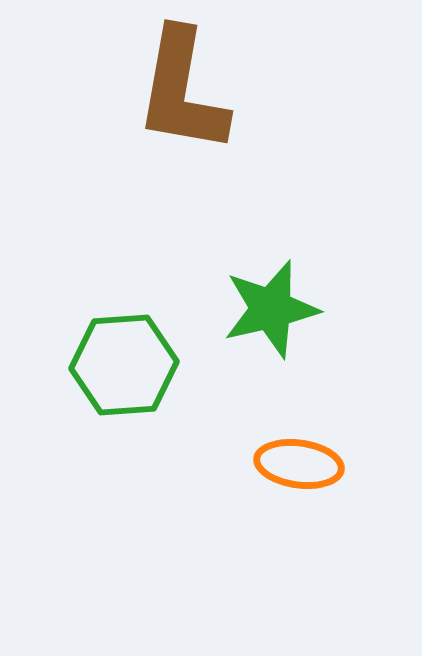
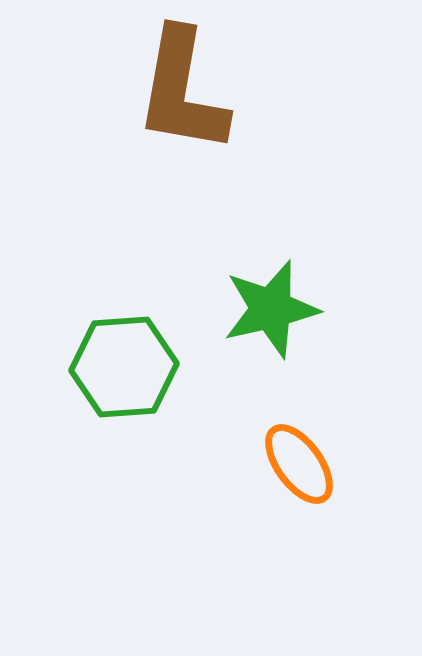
green hexagon: moved 2 px down
orange ellipse: rotated 46 degrees clockwise
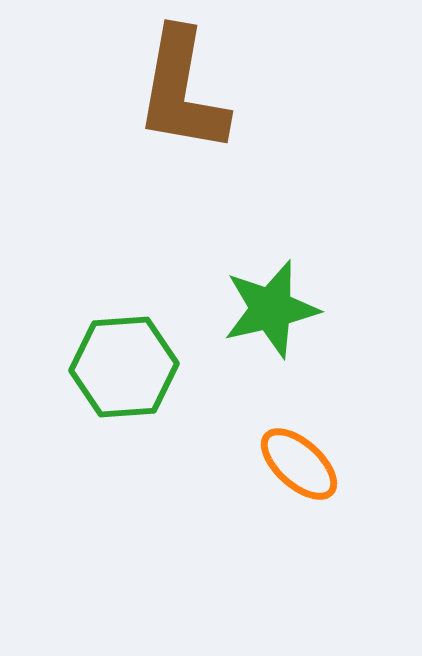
orange ellipse: rotated 12 degrees counterclockwise
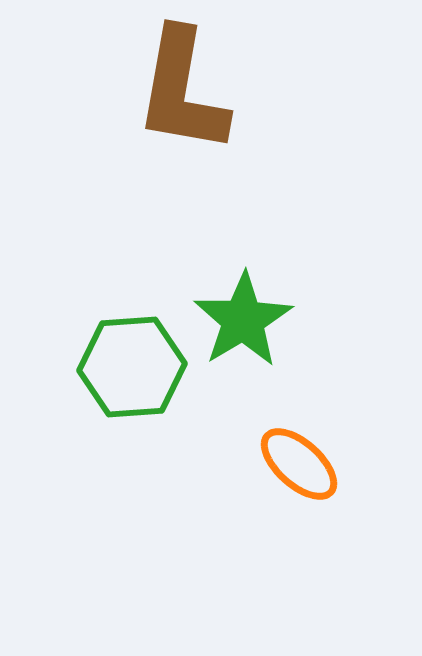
green star: moved 28 px left, 11 px down; rotated 18 degrees counterclockwise
green hexagon: moved 8 px right
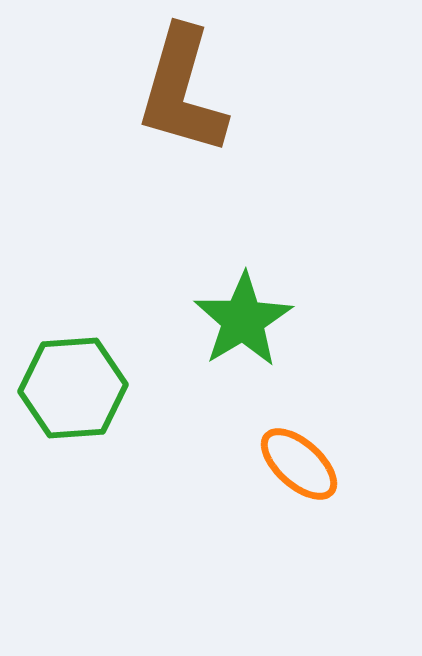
brown L-shape: rotated 6 degrees clockwise
green hexagon: moved 59 px left, 21 px down
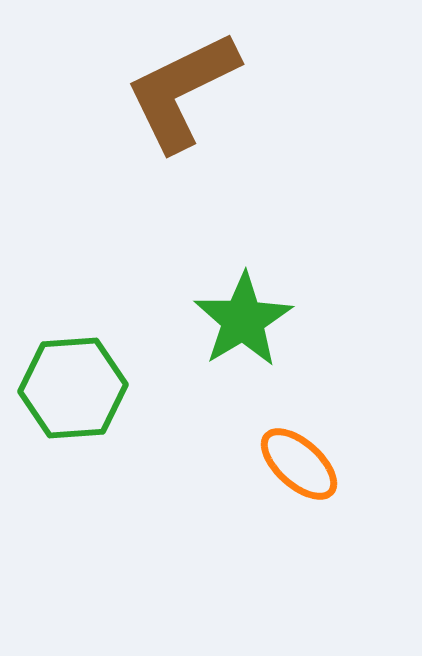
brown L-shape: rotated 48 degrees clockwise
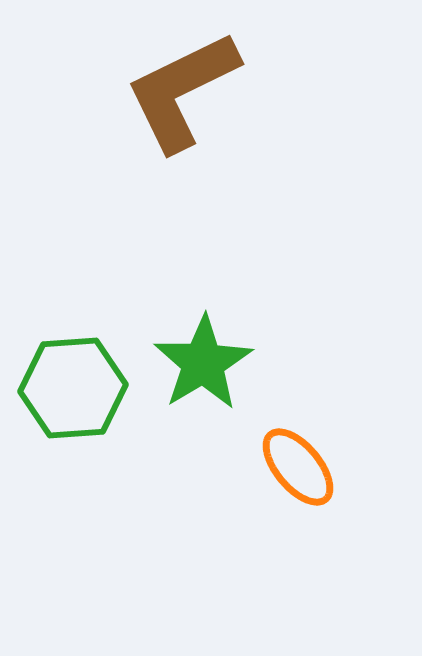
green star: moved 40 px left, 43 px down
orange ellipse: moved 1 px left, 3 px down; rotated 8 degrees clockwise
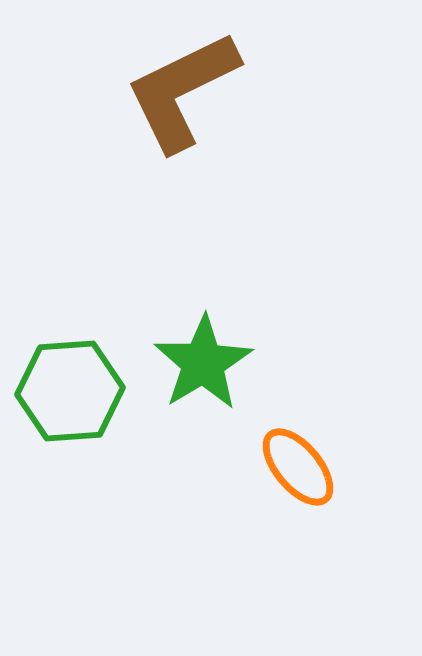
green hexagon: moved 3 px left, 3 px down
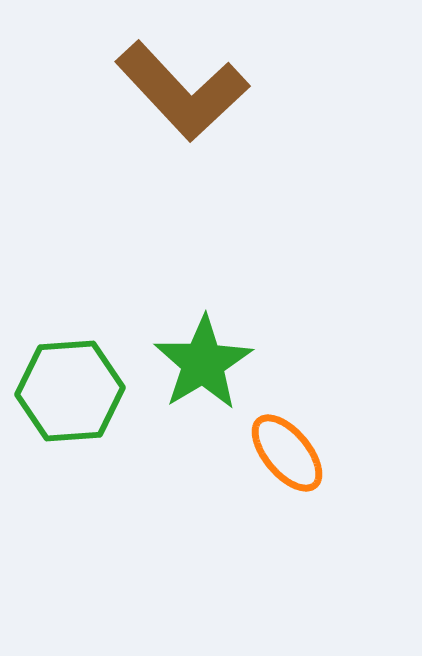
brown L-shape: rotated 107 degrees counterclockwise
orange ellipse: moved 11 px left, 14 px up
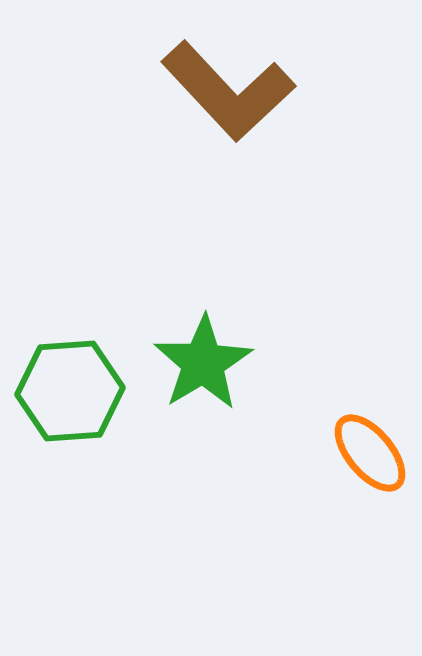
brown L-shape: moved 46 px right
orange ellipse: moved 83 px right
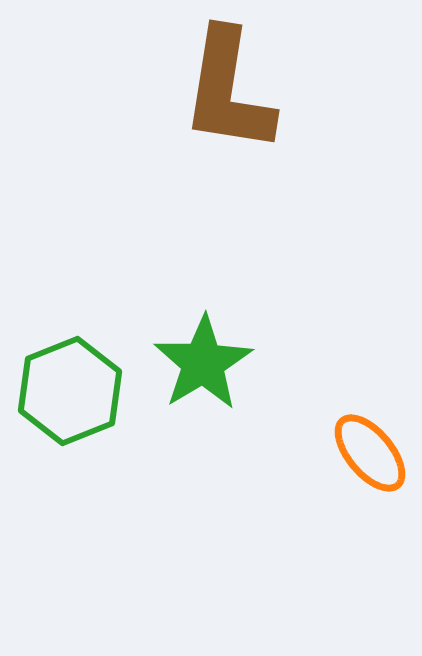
brown L-shape: rotated 52 degrees clockwise
green hexagon: rotated 18 degrees counterclockwise
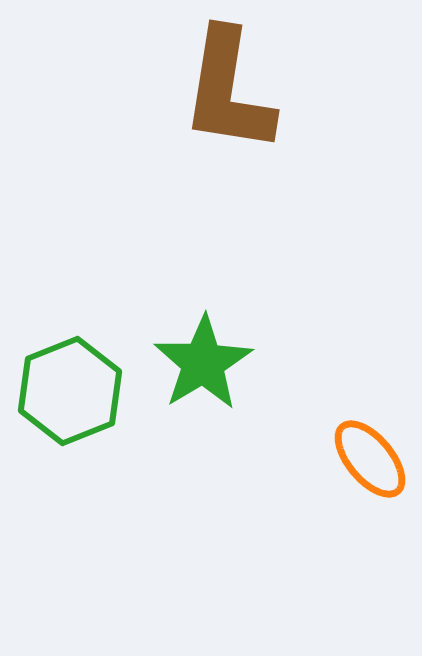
orange ellipse: moved 6 px down
